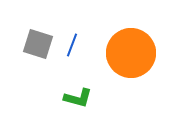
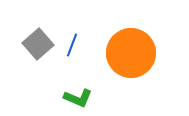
gray square: rotated 32 degrees clockwise
green L-shape: rotated 8 degrees clockwise
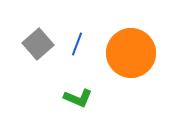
blue line: moved 5 px right, 1 px up
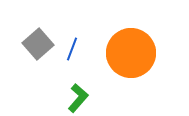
blue line: moved 5 px left, 5 px down
green L-shape: rotated 72 degrees counterclockwise
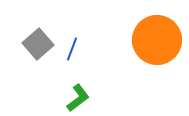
orange circle: moved 26 px right, 13 px up
green L-shape: rotated 12 degrees clockwise
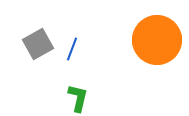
gray square: rotated 12 degrees clockwise
green L-shape: rotated 40 degrees counterclockwise
